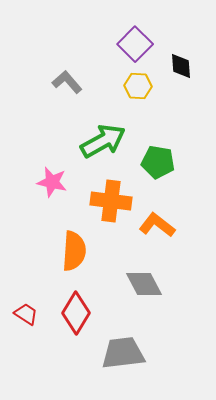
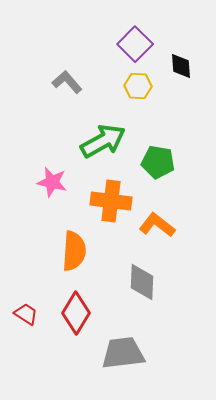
gray diamond: moved 2 px left, 2 px up; rotated 30 degrees clockwise
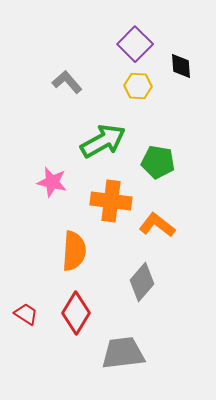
gray diamond: rotated 39 degrees clockwise
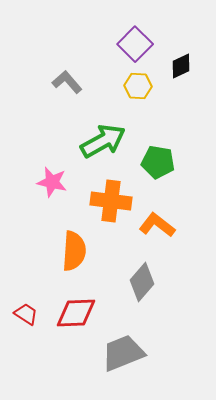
black diamond: rotated 68 degrees clockwise
red diamond: rotated 57 degrees clockwise
gray trapezoid: rotated 15 degrees counterclockwise
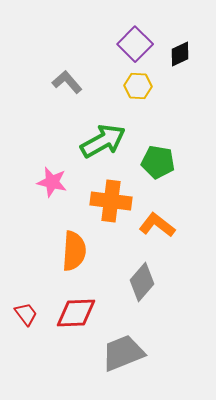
black diamond: moved 1 px left, 12 px up
red trapezoid: rotated 20 degrees clockwise
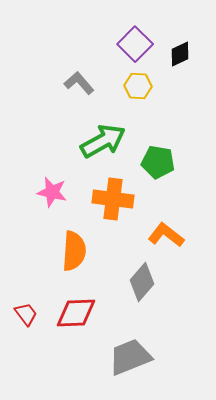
gray L-shape: moved 12 px right, 1 px down
pink star: moved 10 px down
orange cross: moved 2 px right, 2 px up
orange L-shape: moved 9 px right, 10 px down
gray trapezoid: moved 7 px right, 4 px down
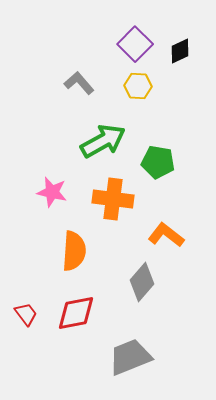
black diamond: moved 3 px up
red diamond: rotated 9 degrees counterclockwise
